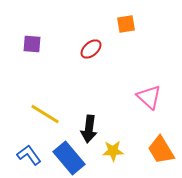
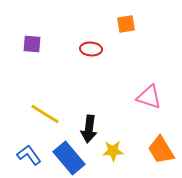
red ellipse: rotated 45 degrees clockwise
pink triangle: rotated 24 degrees counterclockwise
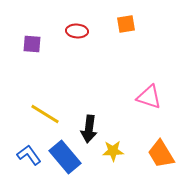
red ellipse: moved 14 px left, 18 px up
orange trapezoid: moved 4 px down
blue rectangle: moved 4 px left, 1 px up
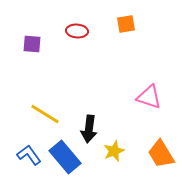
yellow star: moved 1 px right; rotated 20 degrees counterclockwise
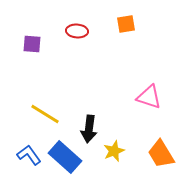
blue rectangle: rotated 8 degrees counterclockwise
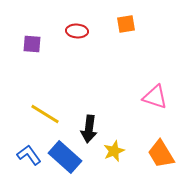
pink triangle: moved 6 px right
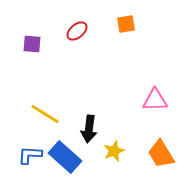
red ellipse: rotated 45 degrees counterclockwise
pink triangle: moved 3 px down; rotated 20 degrees counterclockwise
blue L-shape: moved 1 px right; rotated 50 degrees counterclockwise
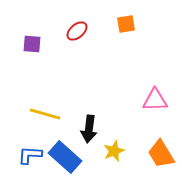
yellow line: rotated 16 degrees counterclockwise
